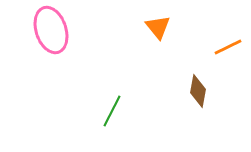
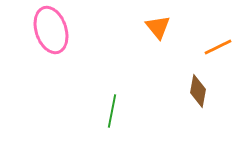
orange line: moved 10 px left
green line: rotated 16 degrees counterclockwise
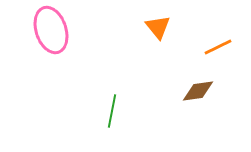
brown diamond: rotated 72 degrees clockwise
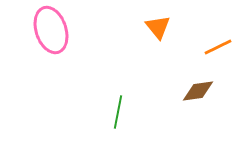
green line: moved 6 px right, 1 px down
